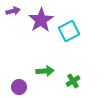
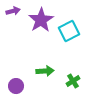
purple circle: moved 3 px left, 1 px up
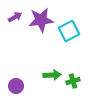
purple arrow: moved 2 px right, 6 px down; rotated 16 degrees counterclockwise
purple star: rotated 25 degrees clockwise
green arrow: moved 7 px right, 4 px down
green cross: rotated 16 degrees clockwise
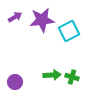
purple star: moved 1 px right
green cross: moved 1 px left, 4 px up; rotated 32 degrees clockwise
purple circle: moved 1 px left, 4 px up
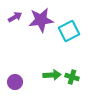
purple star: moved 1 px left
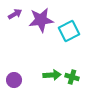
purple arrow: moved 3 px up
purple circle: moved 1 px left, 2 px up
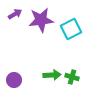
cyan square: moved 2 px right, 2 px up
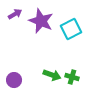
purple star: moved 1 px down; rotated 30 degrees clockwise
green arrow: rotated 24 degrees clockwise
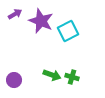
cyan square: moved 3 px left, 2 px down
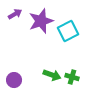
purple star: rotated 30 degrees clockwise
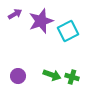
purple circle: moved 4 px right, 4 px up
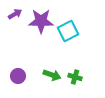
purple star: rotated 20 degrees clockwise
green cross: moved 3 px right
